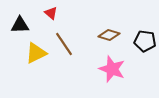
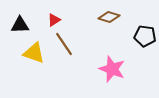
red triangle: moved 3 px right, 7 px down; rotated 48 degrees clockwise
brown diamond: moved 18 px up
black pentagon: moved 5 px up
yellow triangle: moved 2 px left; rotated 45 degrees clockwise
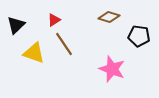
black triangle: moved 4 px left; rotated 42 degrees counterclockwise
black pentagon: moved 6 px left
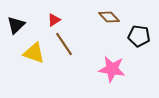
brown diamond: rotated 30 degrees clockwise
pink star: rotated 12 degrees counterclockwise
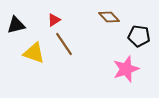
black triangle: rotated 30 degrees clockwise
pink star: moved 14 px right; rotated 28 degrees counterclockwise
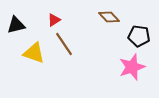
pink star: moved 6 px right, 2 px up
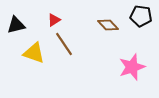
brown diamond: moved 1 px left, 8 px down
black pentagon: moved 2 px right, 20 px up
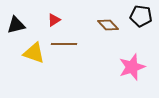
brown line: rotated 55 degrees counterclockwise
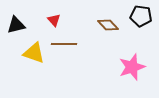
red triangle: rotated 40 degrees counterclockwise
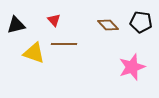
black pentagon: moved 6 px down
